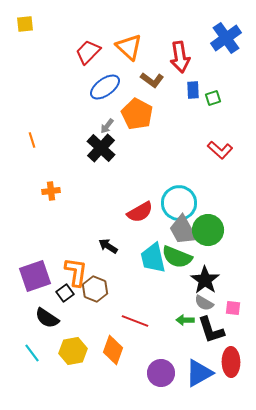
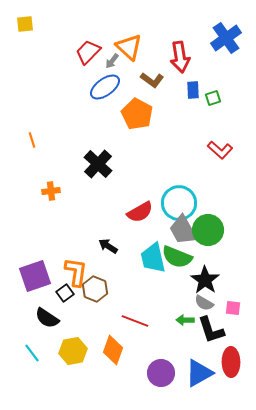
gray arrow: moved 5 px right, 65 px up
black cross: moved 3 px left, 16 px down
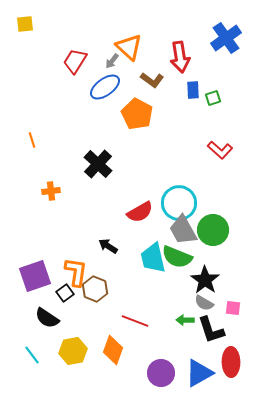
red trapezoid: moved 13 px left, 9 px down; rotated 12 degrees counterclockwise
green circle: moved 5 px right
cyan line: moved 2 px down
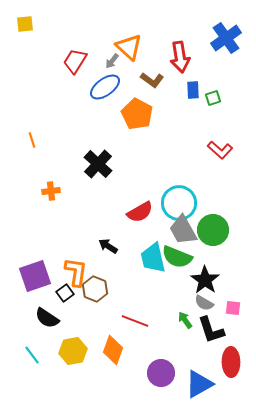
green arrow: rotated 54 degrees clockwise
blue triangle: moved 11 px down
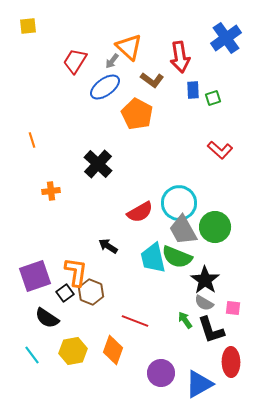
yellow square: moved 3 px right, 2 px down
green circle: moved 2 px right, 3 px up
brown hexagon: moved 4 px left, 3 px down
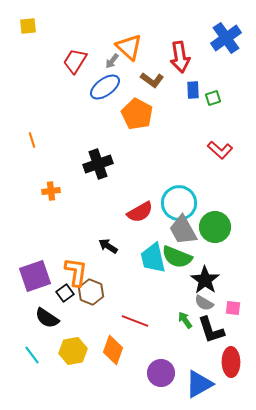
black cross: rotated 28 degrees clockwise
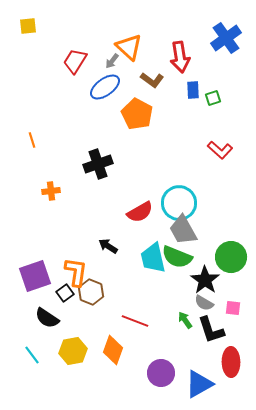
green circle: moved 16 px right, 30 px down
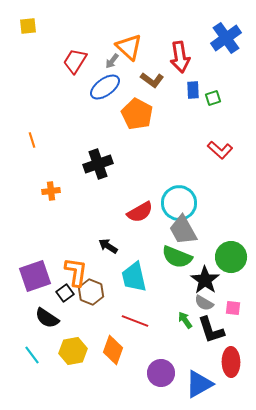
cyan trapezoid: moved 19 px left, 19 px down
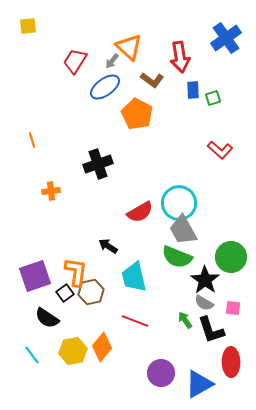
brown hexagon: rotated 25 degrees clockwise
orange diamond: moved 11 px left, 3 px up; rotated 20 degrees clockwise
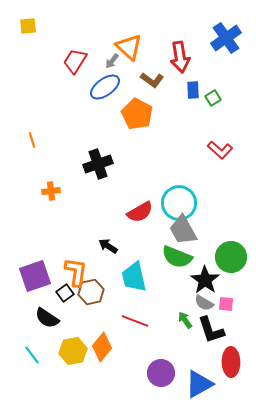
green square: rotated 14 degrees counterclockwise
pink square: moved 7 px left, 4 px up
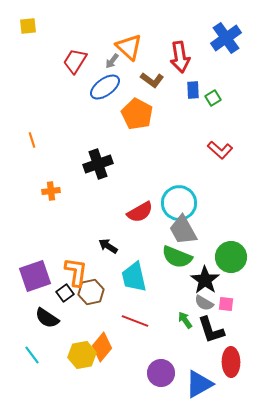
yellow hexagon: moved 9 px right, 4 px down
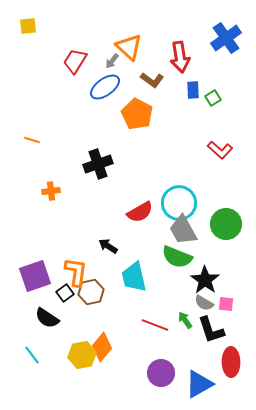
orange line: rotated 56 degrees counterclockwise
green circle: moved 5 px left, 33 px up
red line: moved 20 px right, 4 px down
